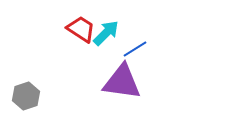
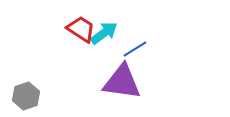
cyan arrow: moved 2 px left; rotated 8 degrees clockwise
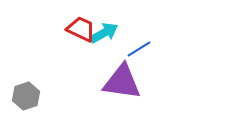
red trapezoid: rotated 8 degrees counterclockwise
cyan arrow: rotated 8 degrees clockwise
blue line: moved 4 px right
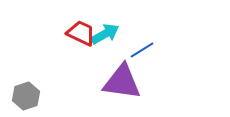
red trapezoid: moved 4 px down
cyan arrow: moved 1 px right, 1 px down
blue line: moved 3 px right, 1 px down
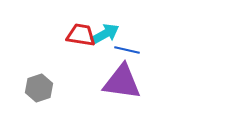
red trapezoid: moved 2 px down; rotated 16 degrees counterclockwise
blue line: moved 15 px left; rotated 45 degrees clockwise
gray hexagon: moved 13 px right, 8 px up
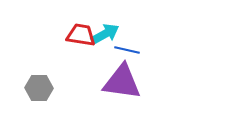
gray hexagon: rotated 20 degrees clockwise
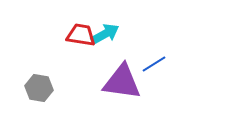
blue line: moved 27 px right, 14 px down; rotated 45 degrees counterclockwise
gray hexagon: rotated 8 degrees clockwise
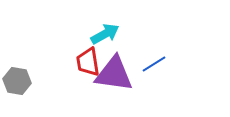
red trapezoid: moved 7 px right, 27 px down; rotated 108 degrees counterclockwise
purple triangle: moved 8 px left, 8 px up
gray hexagon: moved 22 px left, 7 px up
